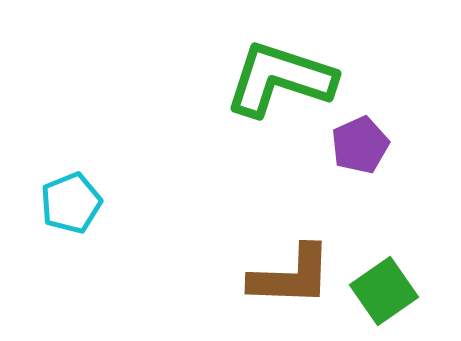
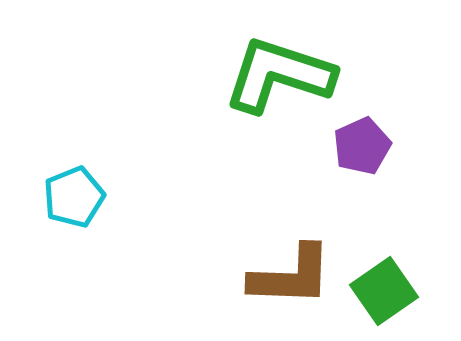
green L-shape: moved 1 px left, 4 px up
purple pentagon: moved 2 px right, 1 px down
cyan pentagon: moved 3 px right, 6 px up
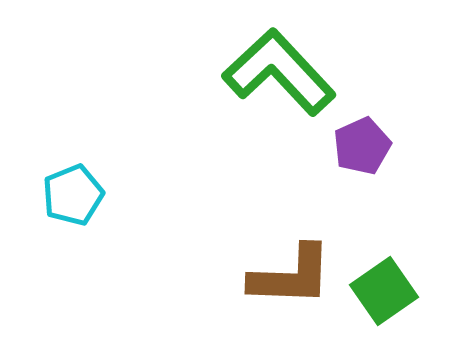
green L-shape: moved 3 px up; rotated 29 degrees clockwise
cyan pentagon: moved 1 px left, 2 px up
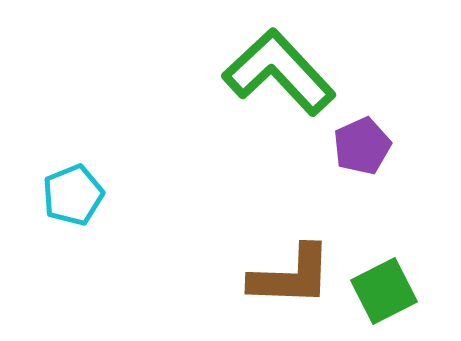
green square: rotated 8 degrees clockwise
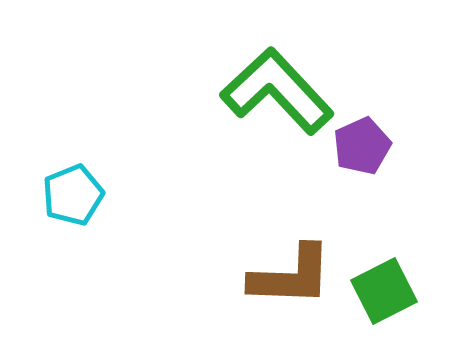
green L-shape: moved 2 px left, 19 px down
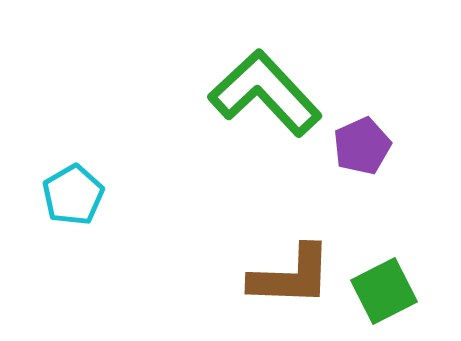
green L-shape: moved 12 px left, 2 px down
cyan pentagon: rotated 8 degrees counterclockwise
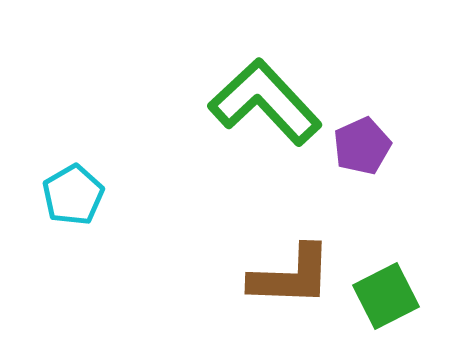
green L-shape: moved 9 px down
green square: moved 2 px right, 5 px down
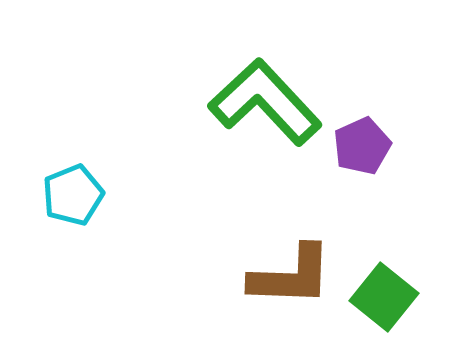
cyan pentagon: rotated 8 degrees clockwise
green square: moved 2 px left, 1 px down; rotated 24 degrees counterclockwise
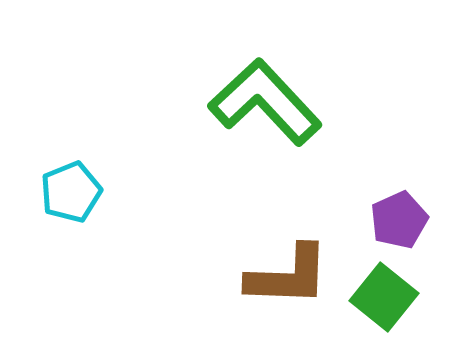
purple pentagon: moved 37 px right, 74 px down
cyan pentagon: moved 2 px left, 3 px up
brown L-shape: moved 3 px left
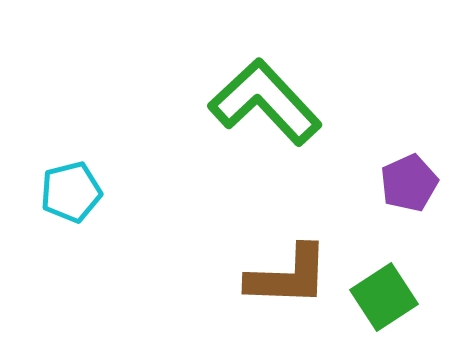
cyan pentagon: rotated 8 degrees clockwise
purple pentagon: moved 10 px right, 37 px up
green square: rotated 18 degrees clockwise
